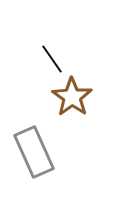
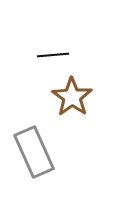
black line: moved 1 px right, 4 px up; rotated 60 degrees counterclockwise
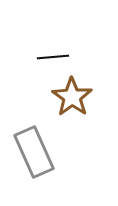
black line: moved 2 px down
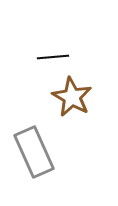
brown star: rotated 6 degrees counterclockwise
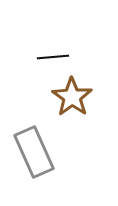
brown star: rotated 6 degrees clockwise
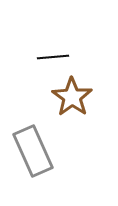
gray rectangle: moved 1 px left, 1 px up
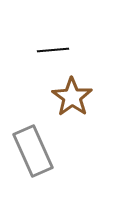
black line: moved 7 px up
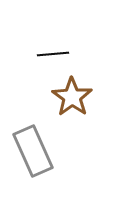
black line: moved 4 px down
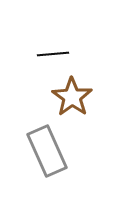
gray rectangle: moved 14 px right
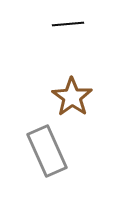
black line: moved 15 px right, 30 px up
